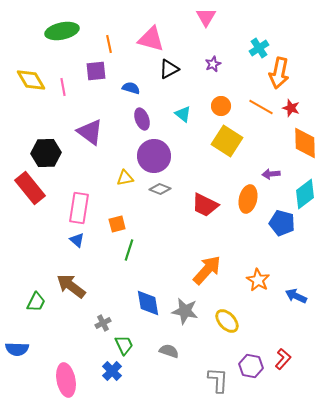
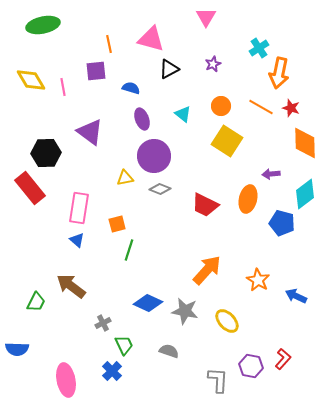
green ellipse at (62, 31): moved 19 px left, 6 px up
blue diamond at (148, 303): rotated 56 degrees counterclockwise
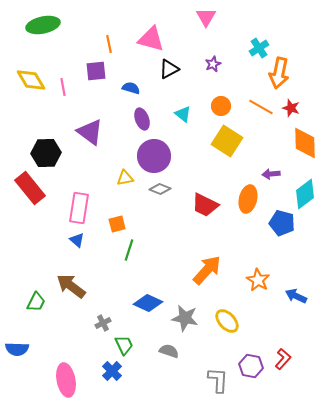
gray star at (185, 311): moved 7 px down
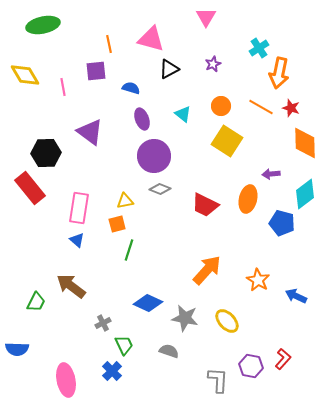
yellow diamond at (31, 80): moved 6 px left, 5 px up
yellow triangle at (125, 178): moved 23 px down
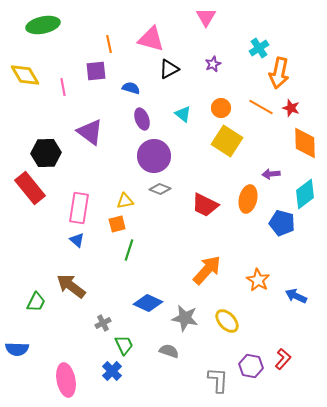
orange circle at (221, 106): moved 2 px down
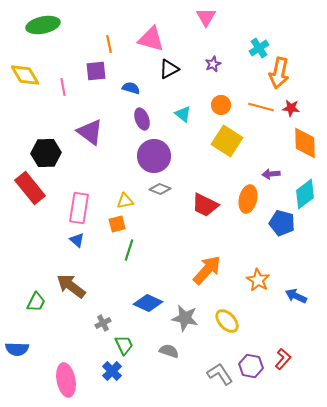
orange line at (261, 107): rotated 15 degrees counterclockwise
orange circle at (221, 108): moved 3 px up
red star at (291, 108): rotated 12 degrees counterclockwise
gray L-shape at (218, 380): moved 2 px right, 6 px up; rotated 36 degrees counterclockwise
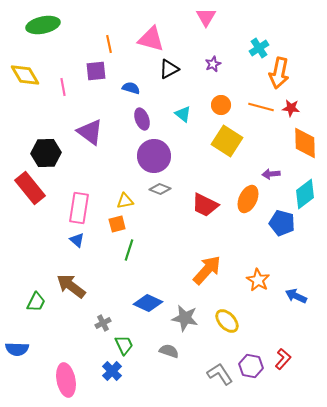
orange ellipse at (248, 199): rotated 12 degrees clockwise
